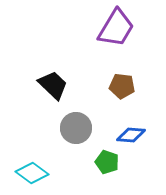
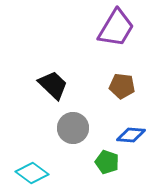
gray circle: moved 3 px left
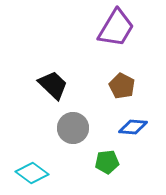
brown pentagon: rotated 20 degrees clockwise
blue diamond: moved 2 px right, 8 px up
green pentagon: rotated 25 degrees counterclockwise
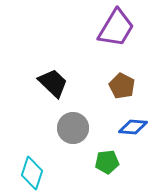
black trapezoid: moved 2 px up
cyan diamond: rotated 72 degrees clockwise
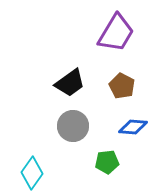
purple trapezoid: moved 5 px down
black trapezoid: moved 17 px right; rotated 100 degrees clockwise
gray circle: moved 2 px up
cyan diamond: rotated 16 degrees clockwise
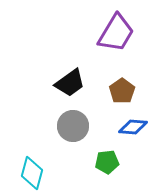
brown pentagon: moved 5 px down; rotated 10 degrees clockwise
cyan diamond: rotated 20 degrees counterclockwise
